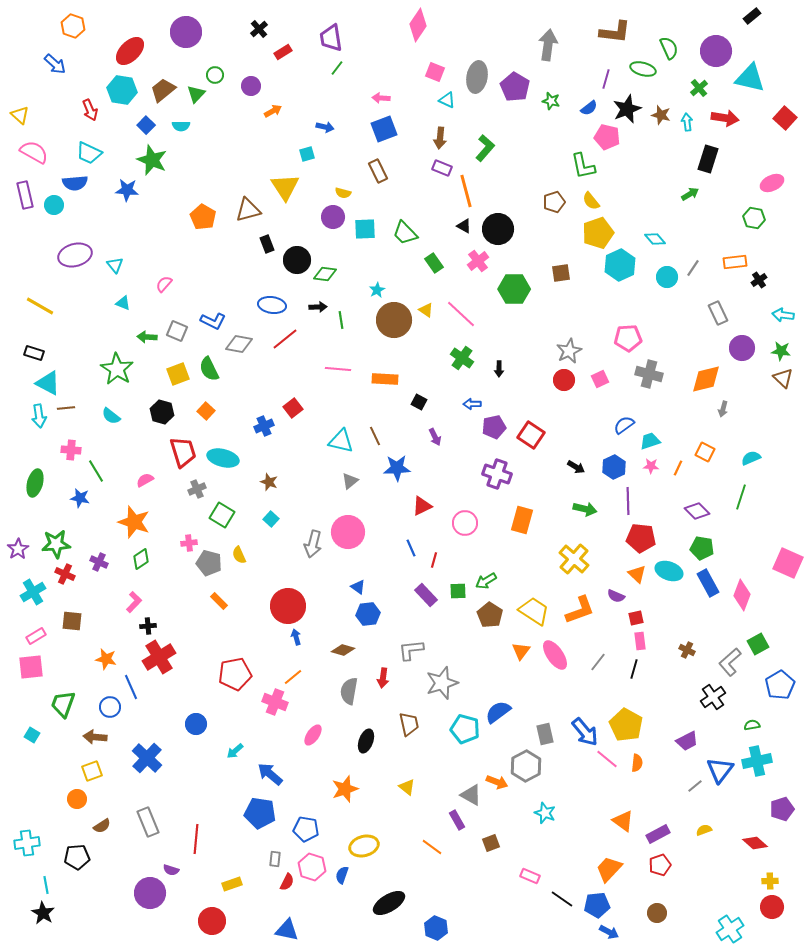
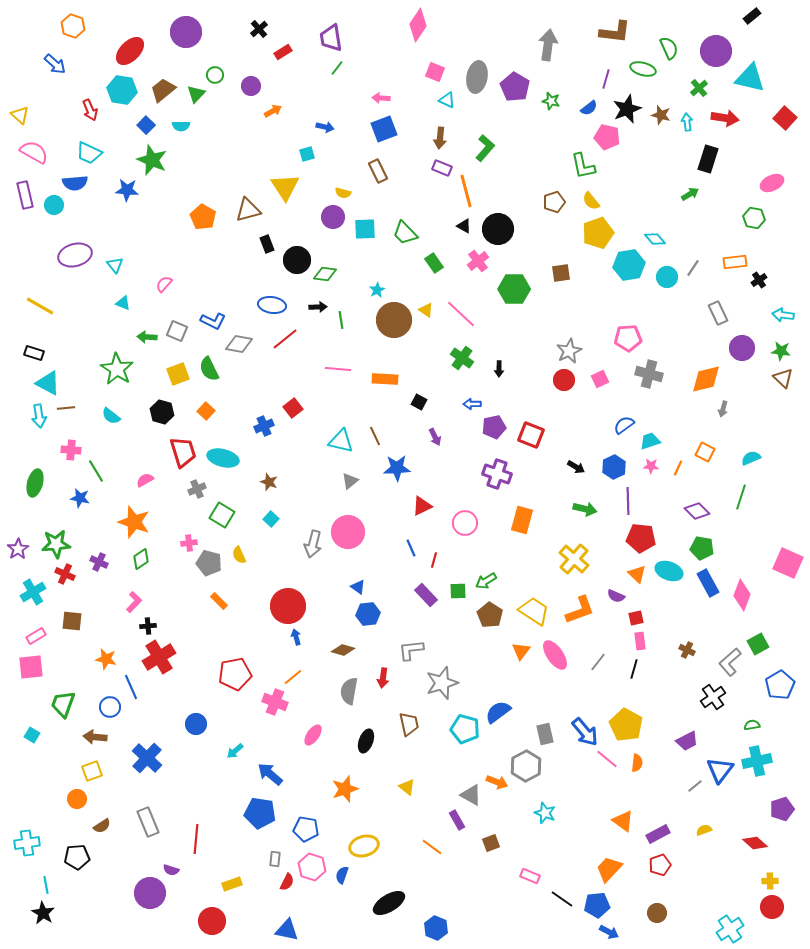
cyan hexagon at (620, 265): moved 9 px right; rotated 16 degrees clockwise
red square at (531, 435): rotated 12 degrees counterclockwise
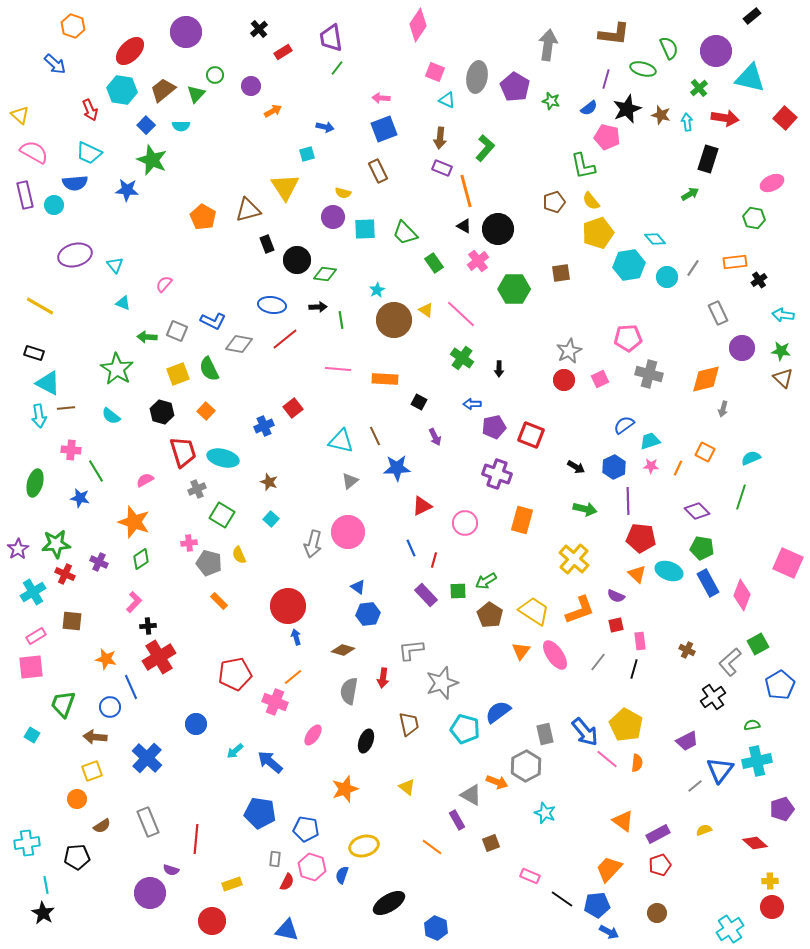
brown L-shape at (615, 32): moved 1 px left, 2 px down
red square at (636, 618): moved 20 px left, 7 px down
blue arrow at (270, 774): moved 12 px up
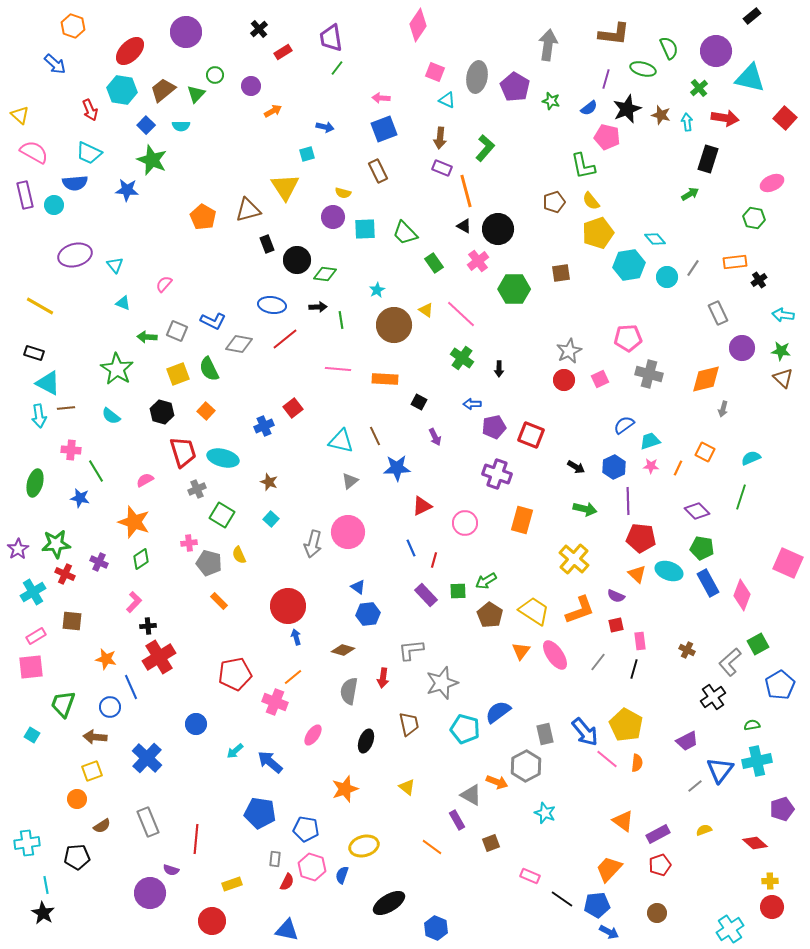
brown circle at (394, 320): moved 5 px down
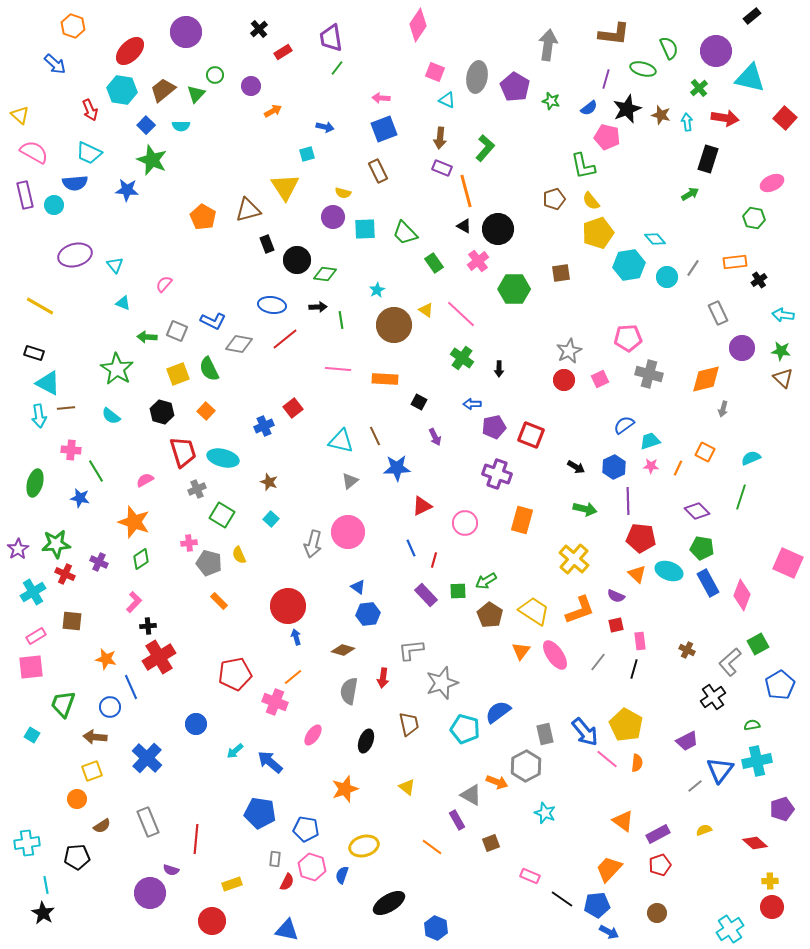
brown pentagon at (554, 202): moved 3 px up
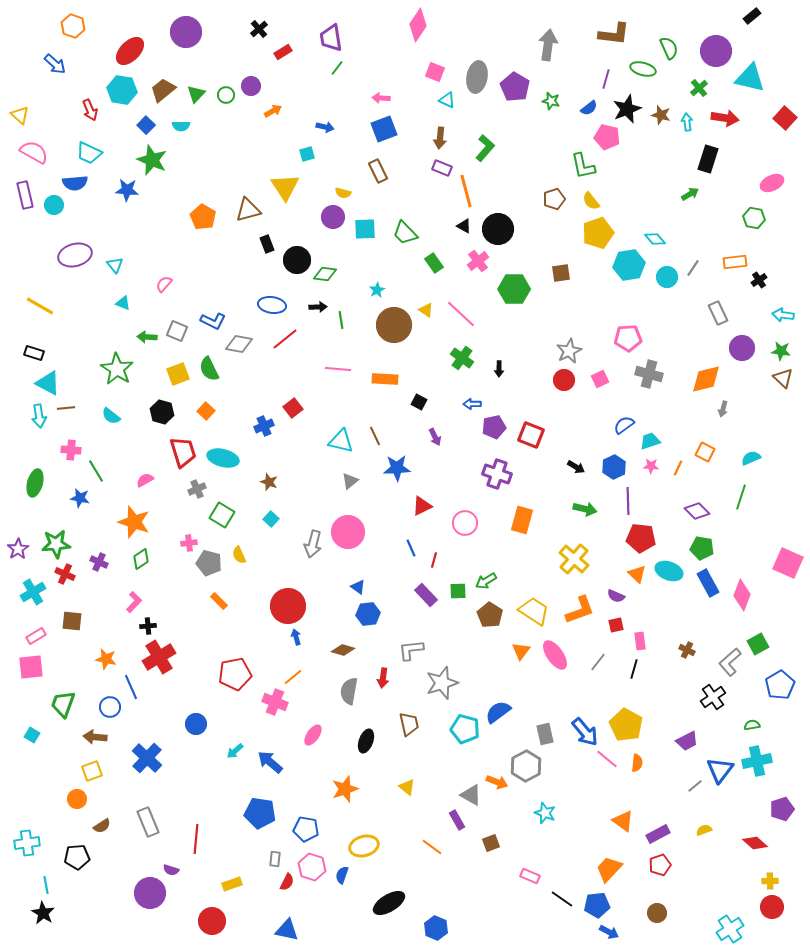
green circle at (215, 75): moved 11 px right, 20 px down
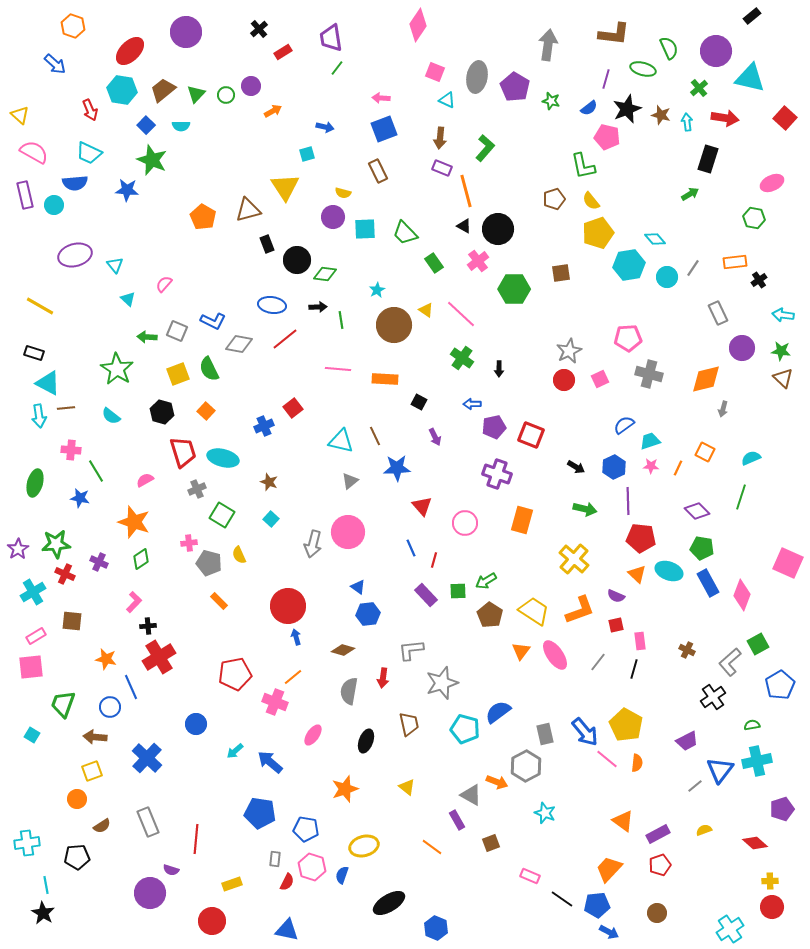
cyan triangle at (123, 303): moved 5 px right, 4 px up; rotated 21 degrees clockwise
red triangle at (422, 506): rotated 45 degrees counterclockwise
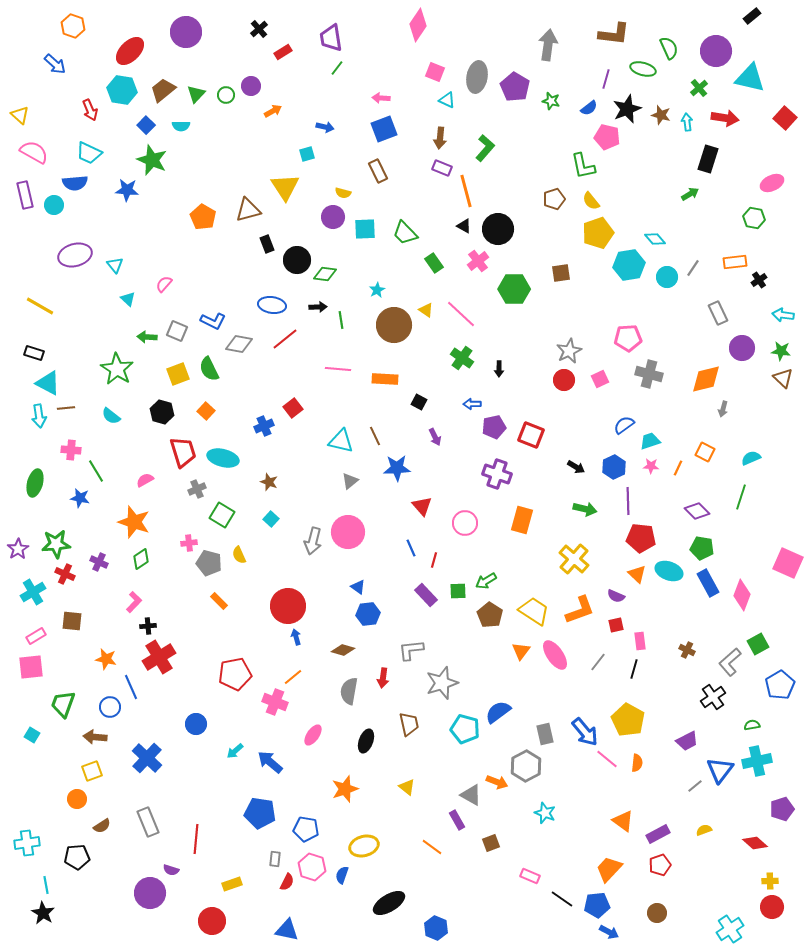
gray arrow at (313, 544): moved 3 px up
yellow pentagon at (626, 725): moved 2 px right, 5 px up
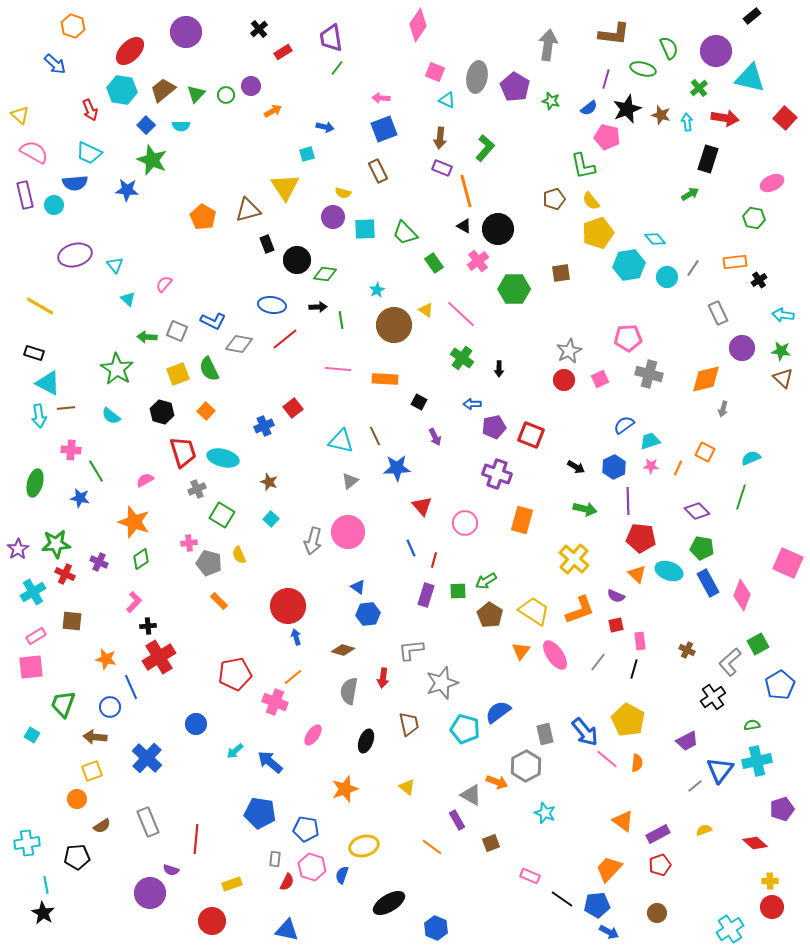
purple rectangle at (426, 595): rotated 60 degrees clockwise
